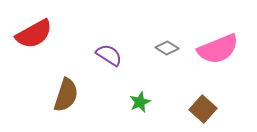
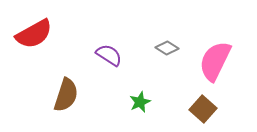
pink semicircle: moved 3 px left, 12 px down; rotated 138 degrees clockwise
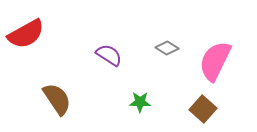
red semicircle: moved 8 px left
brown semicircle: moved 9 px left, 4 px down; rotated 52 degrees counterclockwise
green star: rotated 25 degrees clockwise
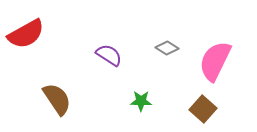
green star: moved 1 px right, 1 px up
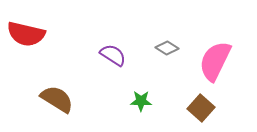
red semicircle: rotated 42 degrees clockwise
purple semicircle: moved 4 px right
brown semicircle: rotated 24 degrees counterclockwise
brown square: moved 2 px left, 1 px up
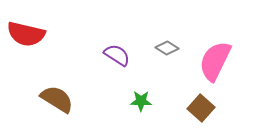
purple semicircle: moved 4 px right
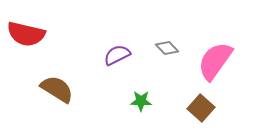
gray diamond: rotated 15 degrees clockwise
purple semicircle: rotated 60 degrees counterclockwise
pink semicircle: rotated 9 degrees clockwise
brown semicircle: moved 10 px up
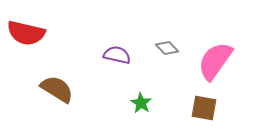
red semicircle: moved 1 px up
purple semicircle: rotated 40 degrees clockwise
green star: moved 2 px down; rotated 30 degrees clockwise
brown square: moved 3 px right; rotated 32 degrees counterclockwise
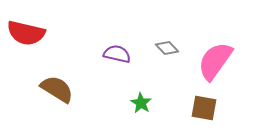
purple semicircle: moved 1 px up
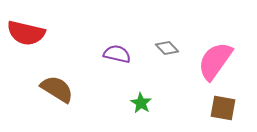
brown square: moved 19 px right
